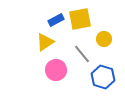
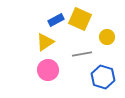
yellow square: rotated 35 degrees clockwise
yellow circle: moved 3 px right, 2 px up
gray line: rotated 60 degrees counterclockwise
pink circle: moved 8 px left
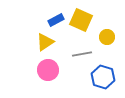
yellow square: moved 1 px right, 1 px down
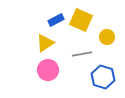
yellow triangle: moved 1 px down
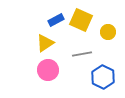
yellow circle: moved 1 px right, 5 px up
blue hexagon: rotated 10 degrees clockwise
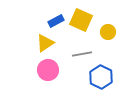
blue rectangle: moved 1 px down
blue hexagon: moved 2 px left
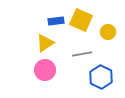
blue rectangle: rotated 21 degrees clockwise
pink circle: moved 3 px left
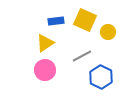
yellow square: moved 4 px right
gray line: moved 2 px down; rotated 18 degrees counterclockwise
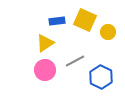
blue rectangle: moved 1 px right
gray line: moved 7 px left, 5 px down
